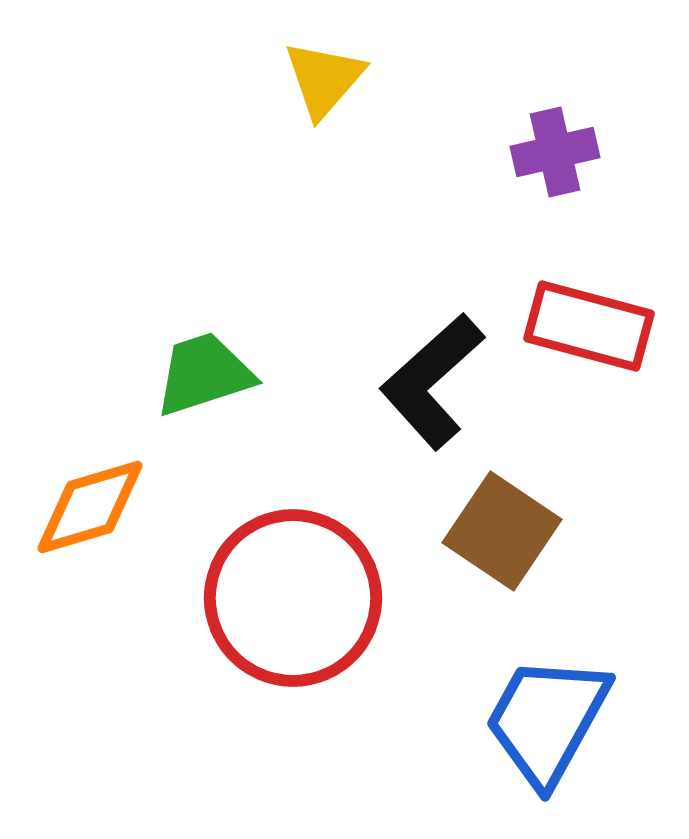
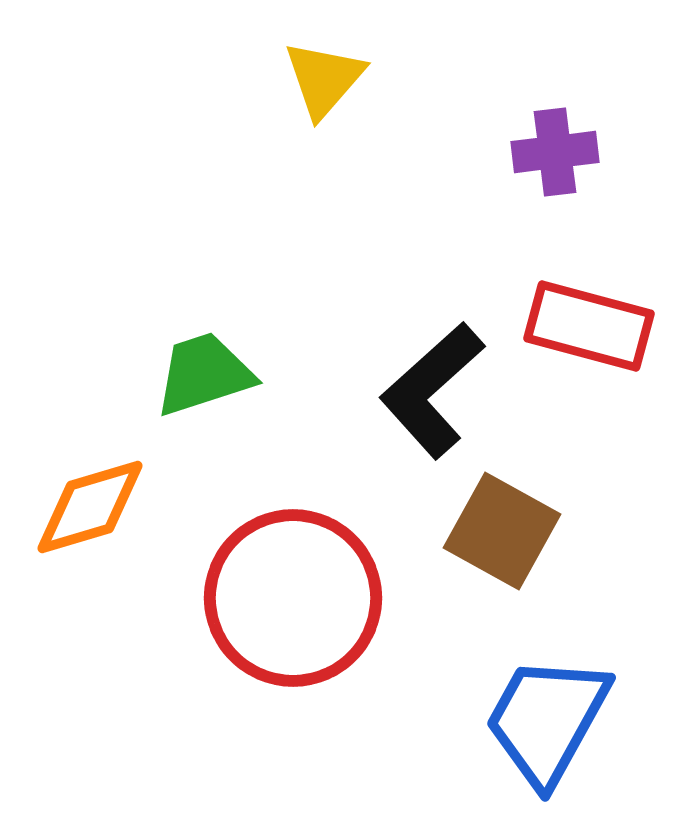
purple cross: rotated 6 degrees clockwise
black L-shape: moved 9 px down
brown square: rotated 5 degrees counterclockwise
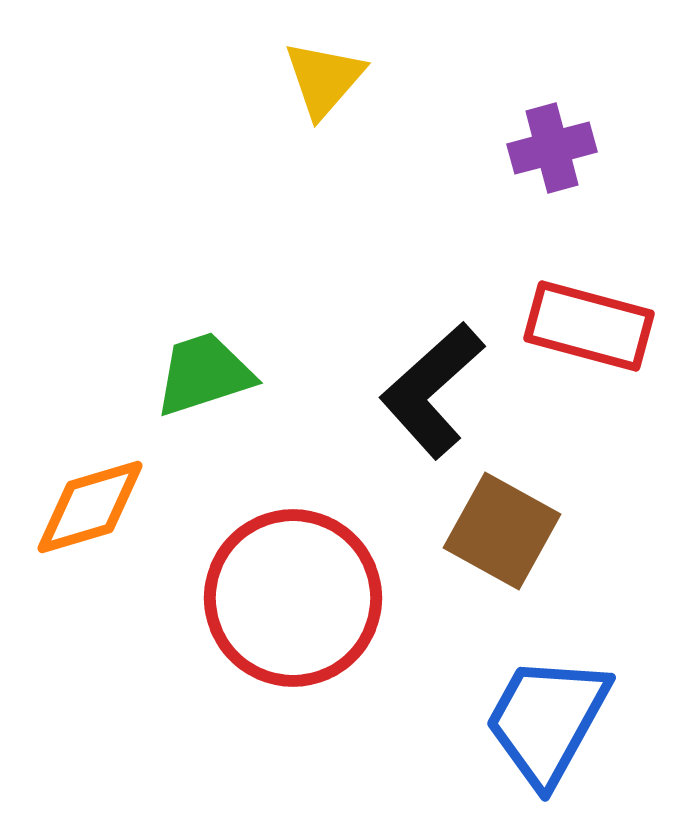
purple cross: moved 3 px left, 4 px up; rotated 8 degrees counterclockwise
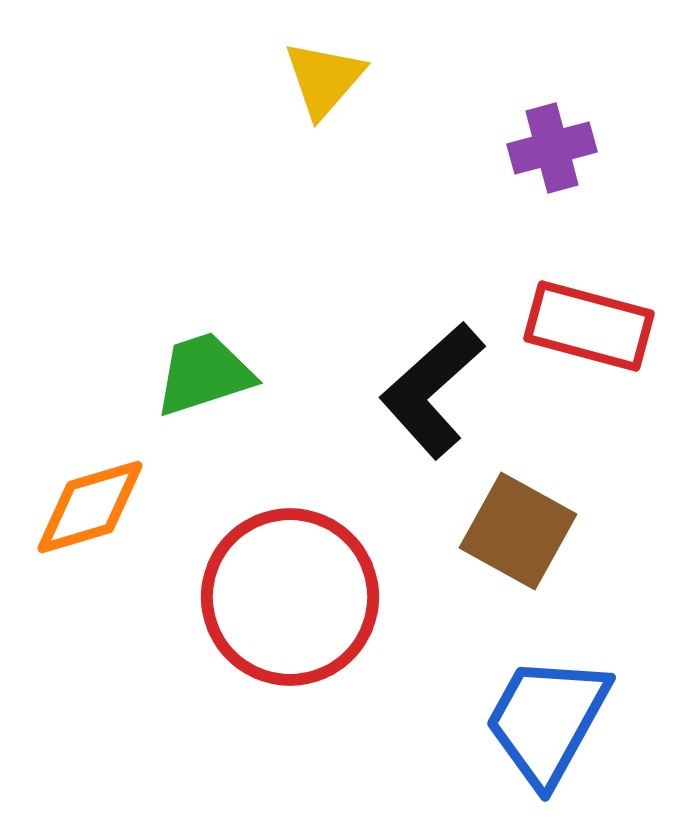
brown square: moved 16 px right
red circle: moved 3 px left, 1 px up
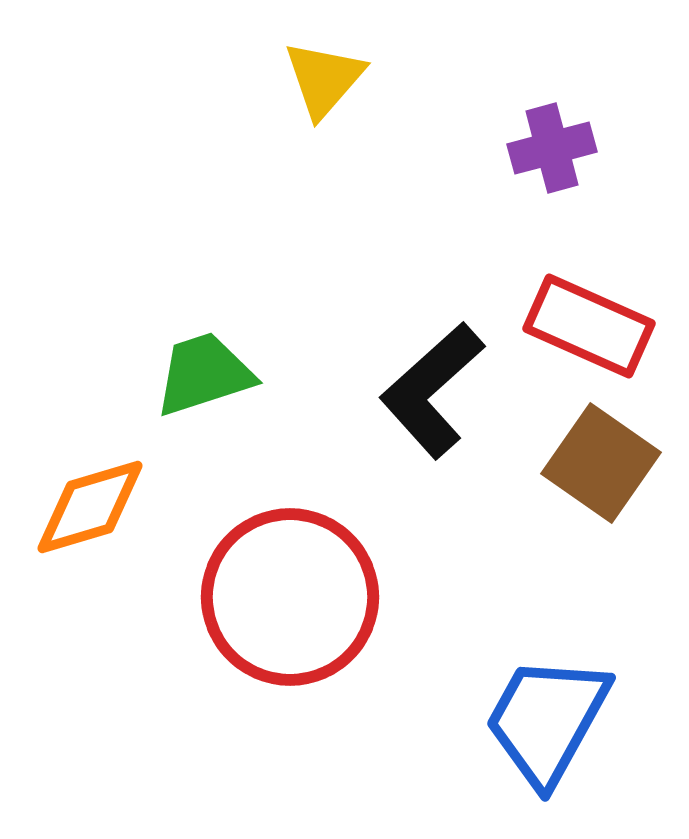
red rectangle: rotated 9 degrees clockwise
brown square: moved 83 px right, 68 px up; rotated 6 degrees clockwise
